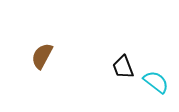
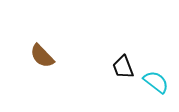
brown semicircle: rotated 72 degrees counterclockwise
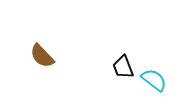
cyan semicircle: moved 2 px left, 2 px up
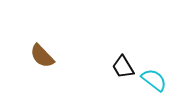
black trapezoid: rotated 10 degrees counterclockwise
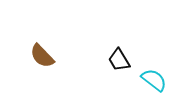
black trapezoid: moved 4 px left, 7 px up
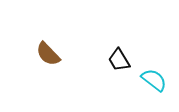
brown semicircle: moved 6 px right, 2 px up
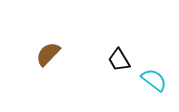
brown semicircle: rotated 88 degrees clockwise
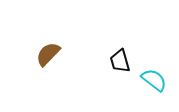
black trapezoid: moved 1 px right, 1 px down; rotated 15 degrees clockwise
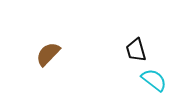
black trapezoid: moved 16 px right, 11 px up
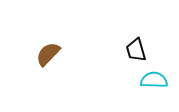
cyan semicircle: rotated 36 degrees counterclockwise
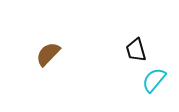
cyan semicircle: rotated 52 degrees counterclockwise
